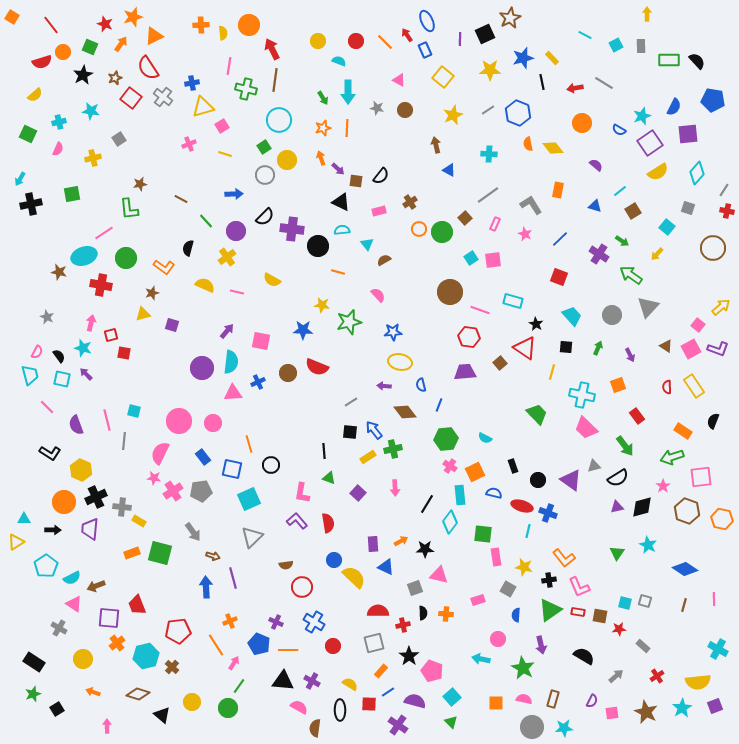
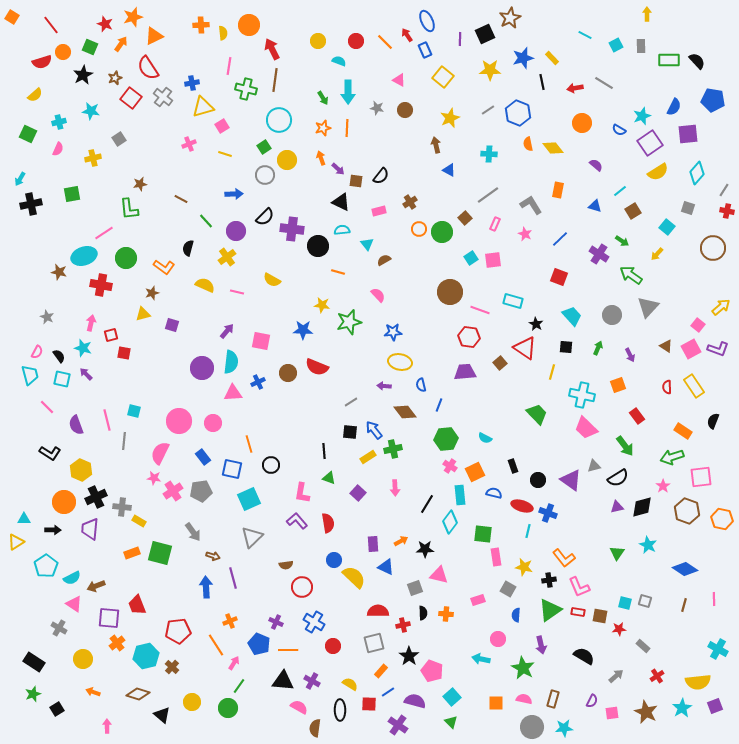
yellow star at (453, 115): moved 3 px left, 3 px down
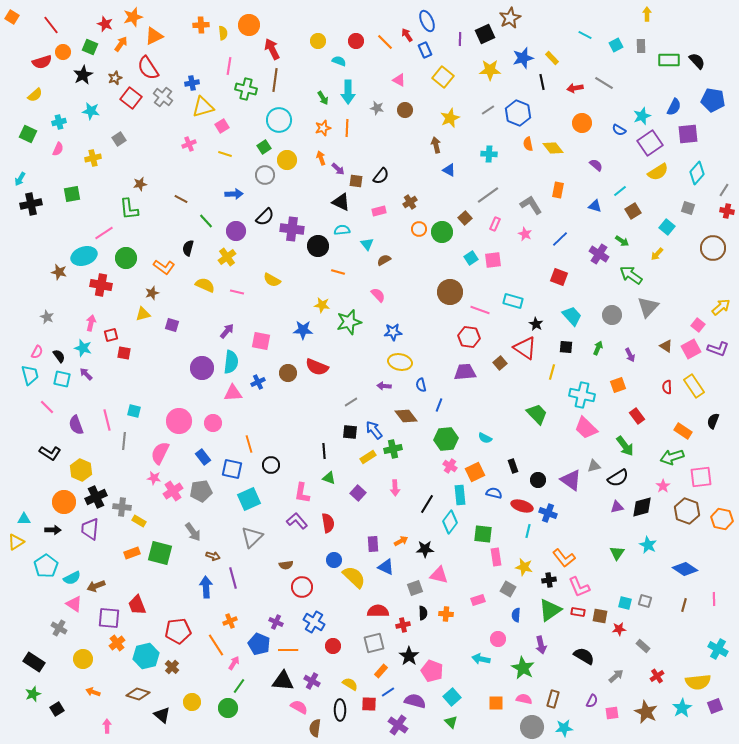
brown diamond at (405, 412): moved 1 px right, 4 px down
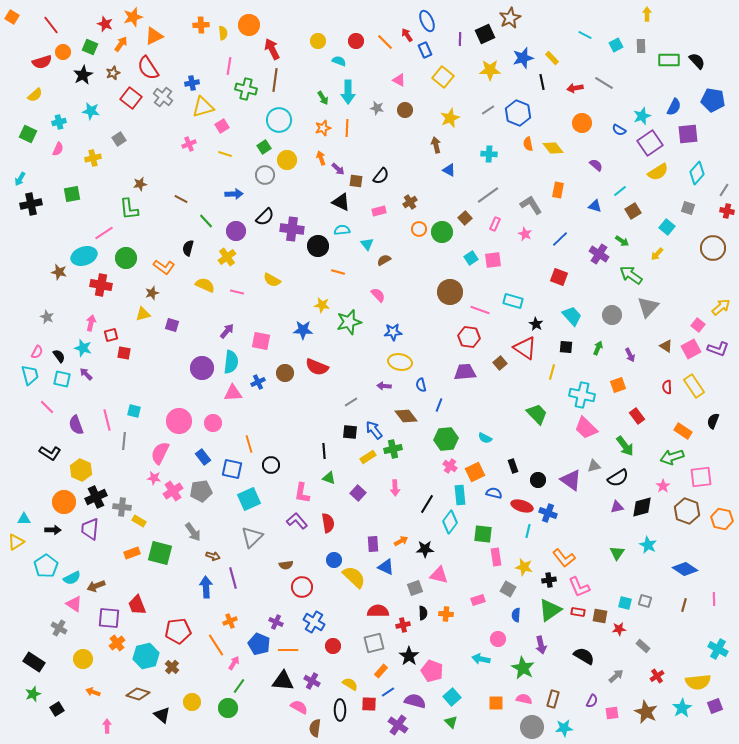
brown star at (115, 78): moved 2 px left, 5 px up
brown circle at (288, 373): moved 3 px left
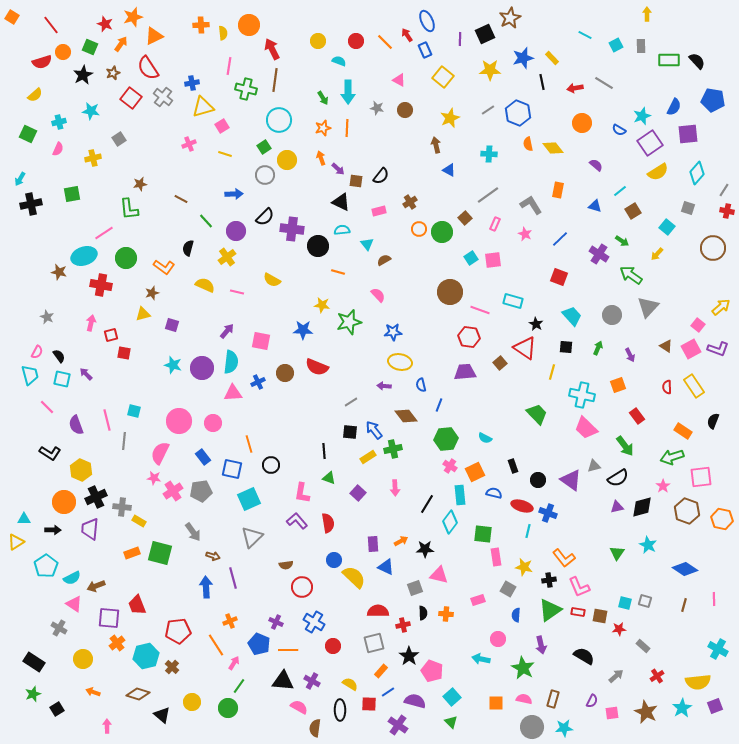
cyan star at (83, 348): moved 90 px right, 17 px down
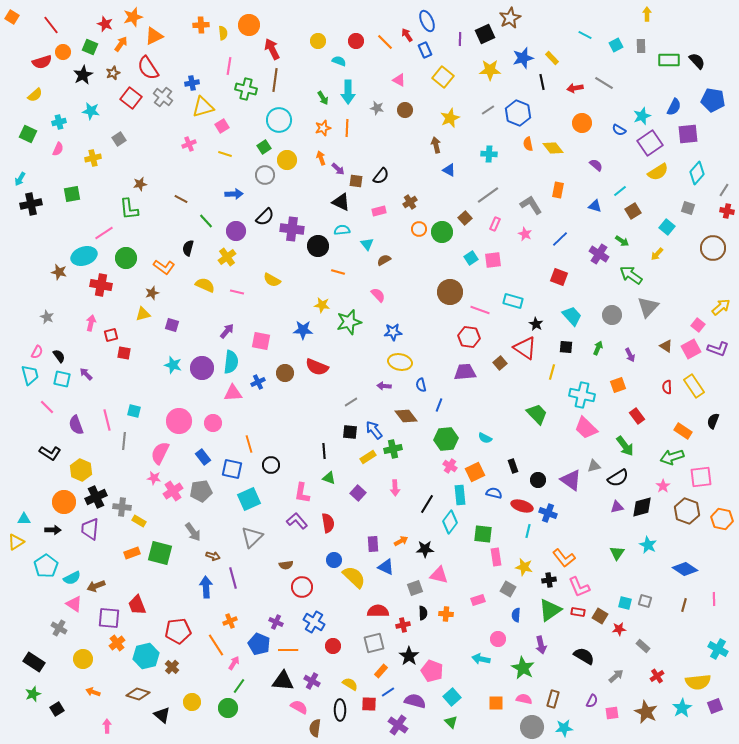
brown square at (600, 616): rotated 21 degrees clockwise
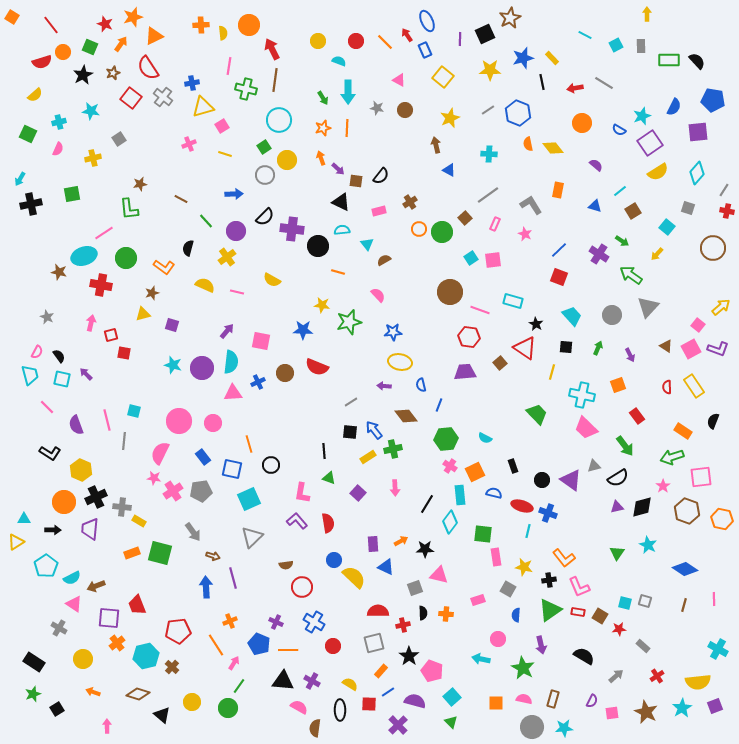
purple square at (688, 134): moved 10 px right, 2 px up
blue line at (560, 239): moved 1 px left, 11 px down
black circle at (538, 480): moved 4 px right
purple cross at (398, 725): rotated 12 degrees clockwise
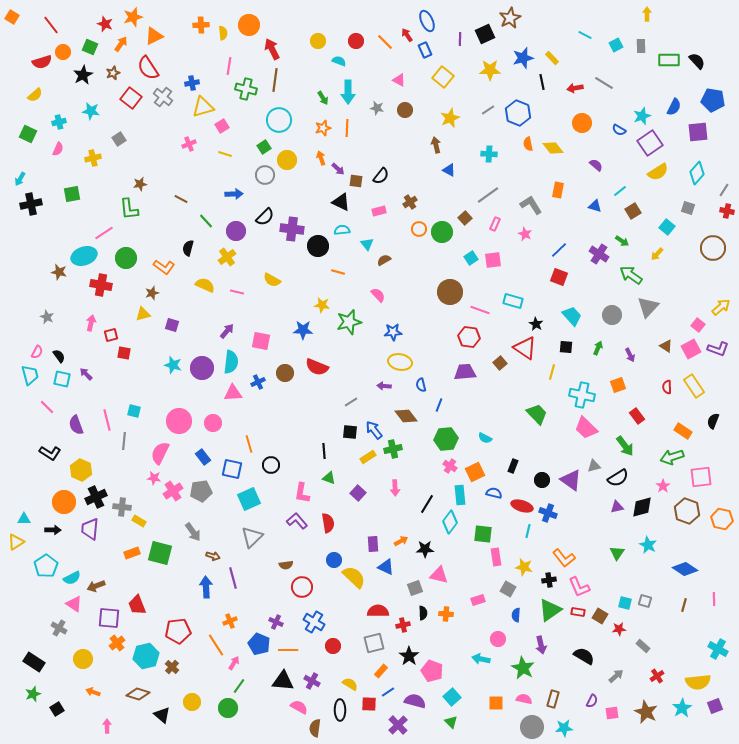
black rectangle at (513, 466): rotated 40 degrees clockwise
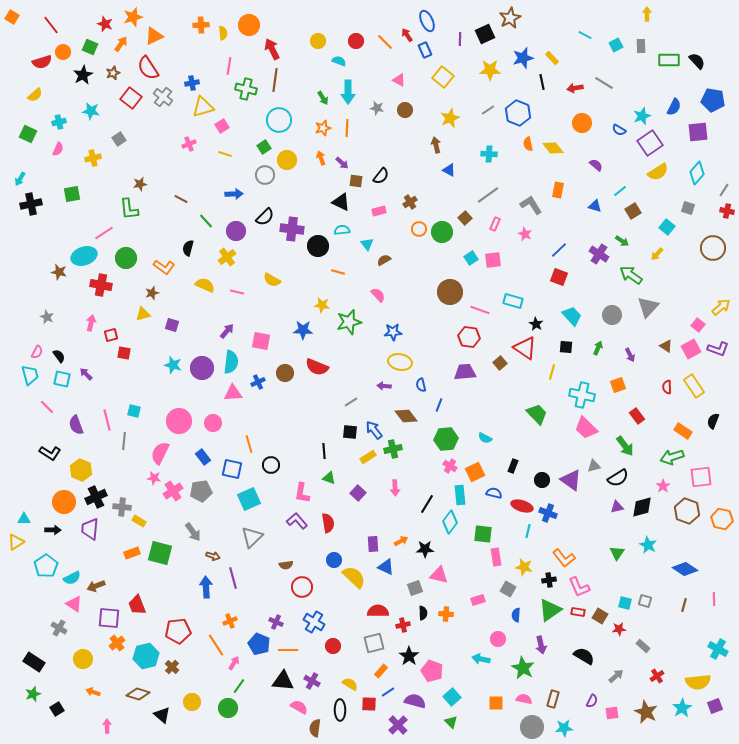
purple arrow at (338, 169): moved 4 px right, 6 px up
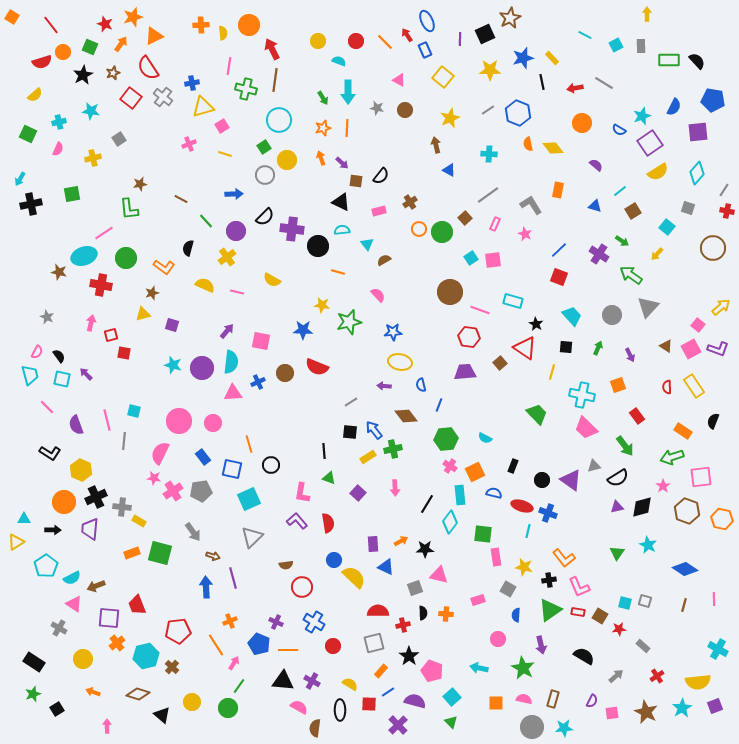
cyan arrow at (481, 659): moved 2 px left, 9 px down
